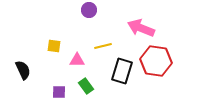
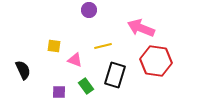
pink triangle: moved 2 px left; rotated 21 degrees clockwise
black rectangle: moved 7 px left, 4 px down
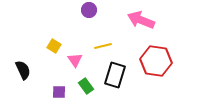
pink arrow: moved 8 px up
yellow square: rotated 24 degrees clockwise
pink triangle: rotated 35 degrees clockwise
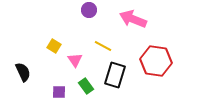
pink arrow: moved 8 px left, 1 px up
yellow line: rotated 42 degrees clockwise
black semicircle: moved 2 px down
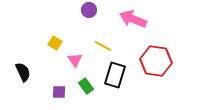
yellow square: moved 1 px right, 3 px up
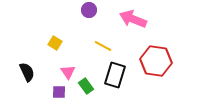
pink triangle: moved 7 px left, 12 px down
black semicircle: moved 4 px right
